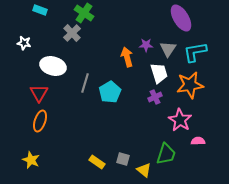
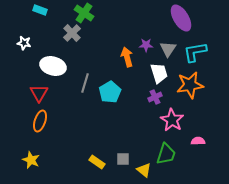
pink star: moved 8 px left
gray square: rotated 16 degrees counterclockwise
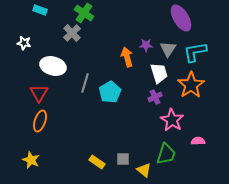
orange star: moved 1 px right; rotated 24 degrees counterclockwise
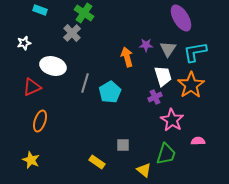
white star: rotated 24 degrees counterclockwise
white trapezoid: moved 4 px right, 3 px down
red triangle: moved 7 px left, 6 px up; rotated 36 degrees clockwise
gray square: moved 14 px up
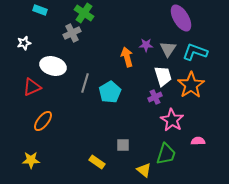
gray cross: rotated 18 degrees clockwise
cyan L-shape: rotated 30 degrees clockwise
orange ellipse: moved 3 px right; rotated 20 degrees clockwise
yellow star: rotated 24 degrees counterclockwise
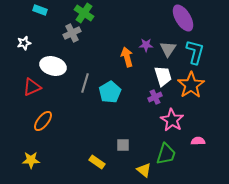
purple ellipse: moved 2 px right
cyan L-shape: rotated 85 degrees clockwise
